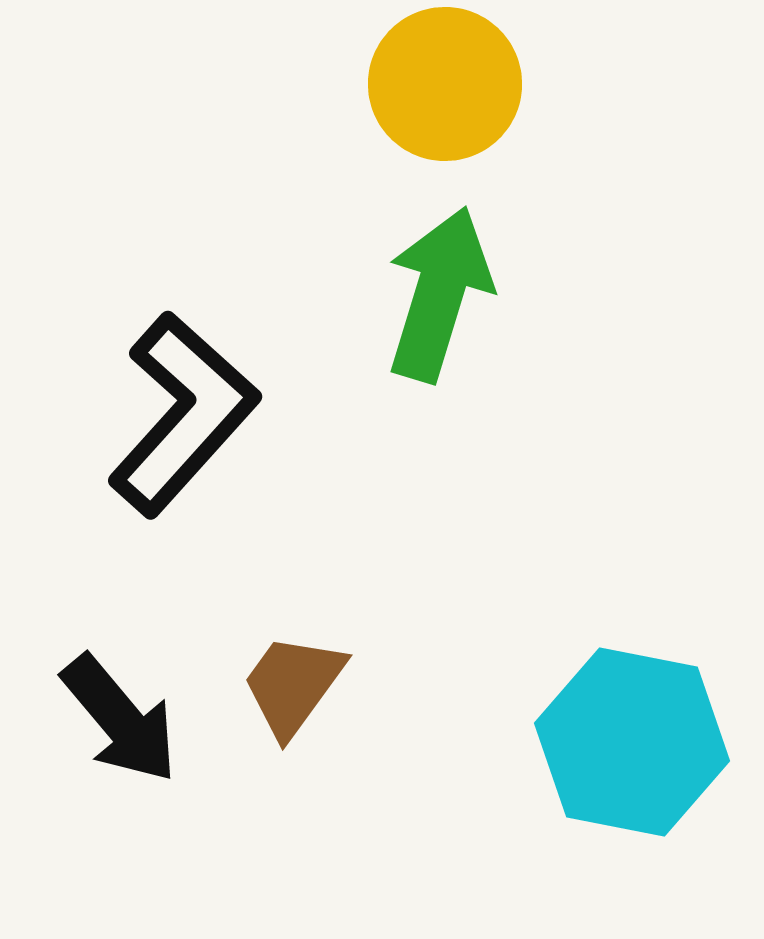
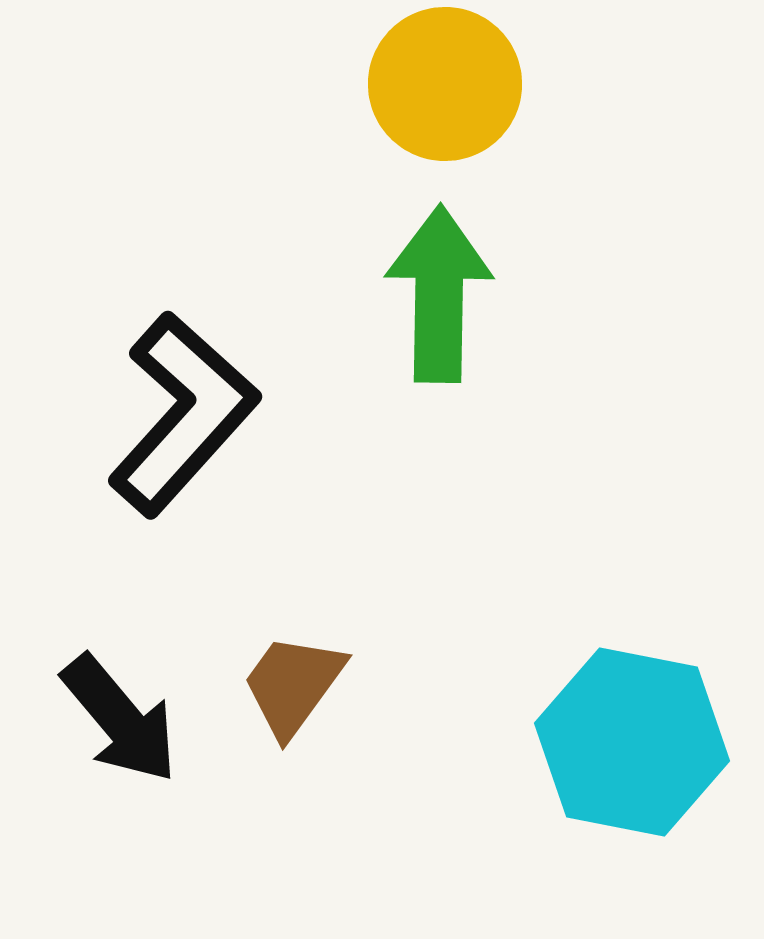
green arrow: rotated 16 degrees counterclockwise
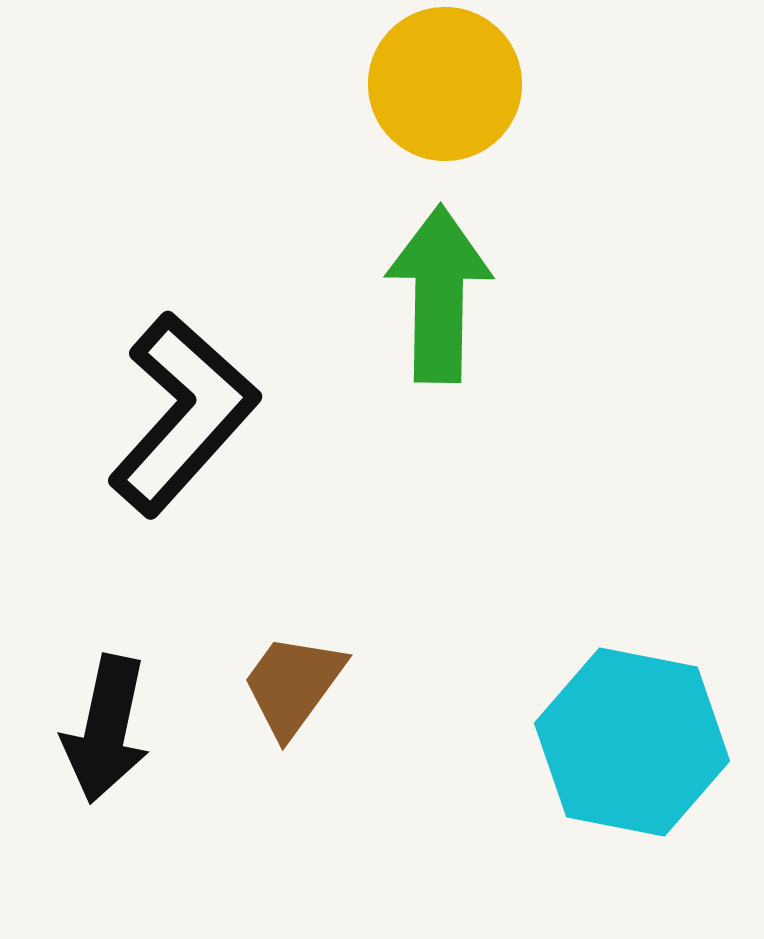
black arrow: moved 14 px left, 10 px down; rotated 52 degrees clockwise
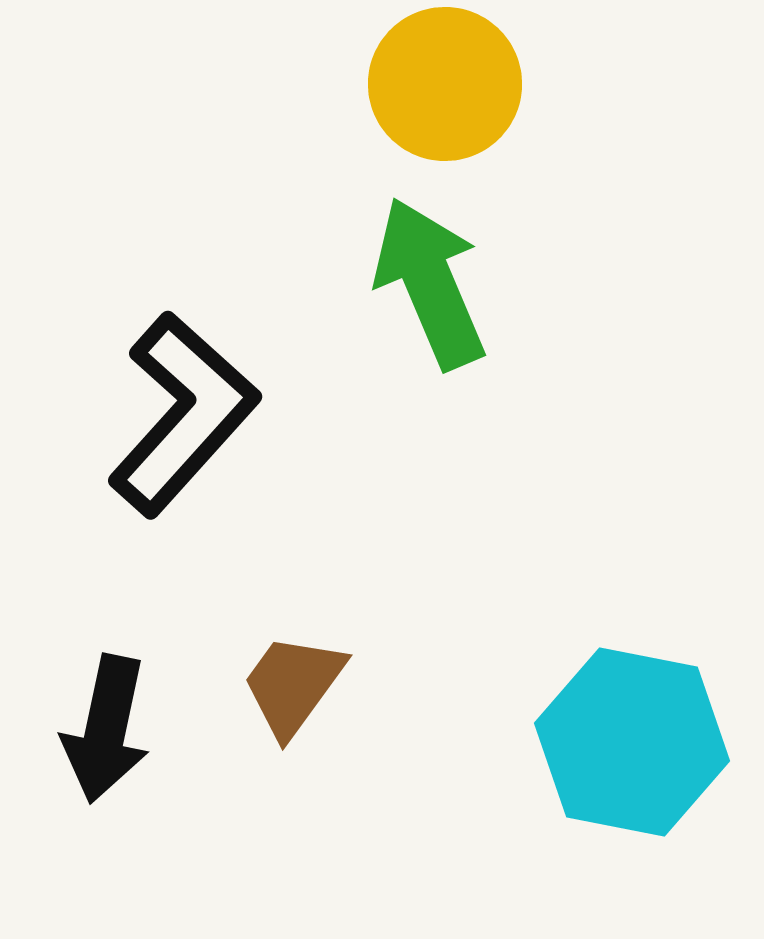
green arrow: moved 9 px left, 11 px up; rotated 24 degrees counterclockwise
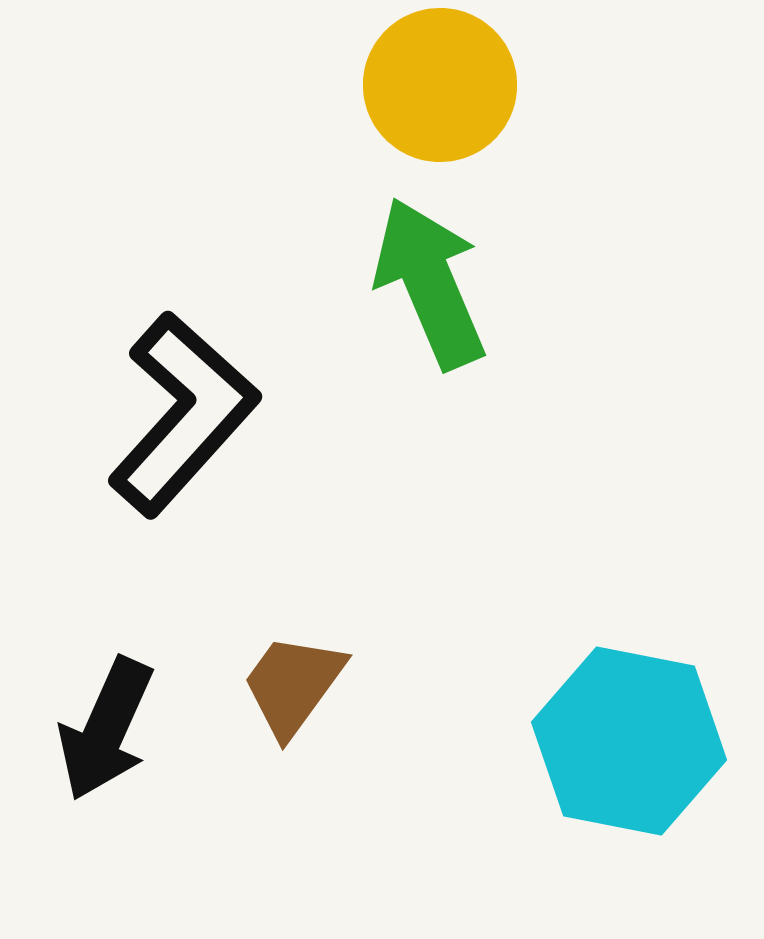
yellow circle: moved 5 px left, 1 px down
black arrow: rotated 12 degrees clockwise
cyan hexagon: moved 3 px left, 1 px up
